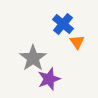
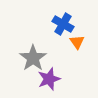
blue cross: rotated 10 degrees counterclockwise
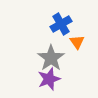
blue cross: moved 2 px left; rotated 30 degrees clockwise
gray star: moved 18 px right
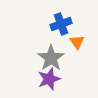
blue cross: rotated 10 degrees clockwise
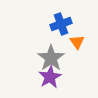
purple star: moved 1 px right, 2 px up; rotated 10 degrees counterclockwise
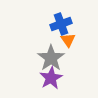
orange triangle: moved 9 px left, 2 px up
purple star: moved 1 px right, 1 px down
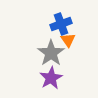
gray star: moved 5 px up
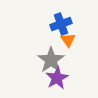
gray star: moved 7 px down
purple star: moved 6 px right
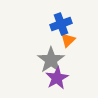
orange triangle: rotated 21 degrees clockwise
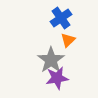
blue cross: moved 6 px up; rotated 15 degrees counterclockwise
purple star: rotated 20 degrees clockwise
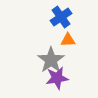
blue cross: moved 1 px up
orange triangle: rotated 42 degrees clockwise
